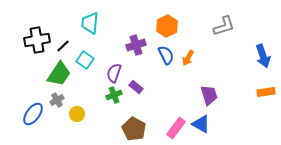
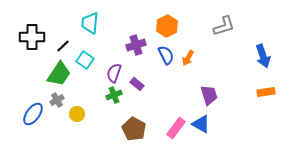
black cross: moved 5 px left, 3 px up; rotated 10 degrees clockwise
purple rectangle: moved 1 px right, 3 px up
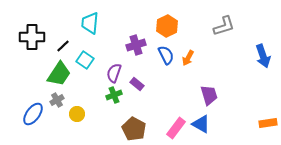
orange rectangle: moved 2 px right, 31 px down
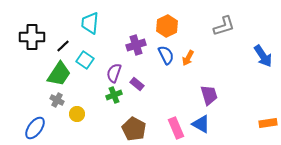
blue arrow: rotated 15 degrees counterclockwise
gray cross: rotated 32 degrees counterclockwise
blue ellipse: moved 2 px right, 14 px down
pink rectangle: rotated 60 degrees counterclockwise
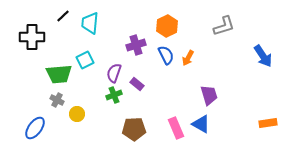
black line: moved 30 px up
cyan square: rotated 30 degrees clockwise
green trapezoid: rotated 52 degrees clockwise
brown pentagon: rotated 30 degrees counterclockwise
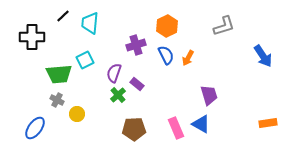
green cross: moved 4 px right; rotated 21 degrees counterclockwise
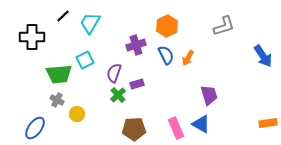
cyan trapezoid: rotated 25 degrees clockwise
purple rectangle: rotated 56 degrees counterclockwise
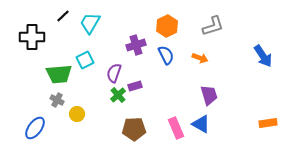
gray L-shape: moved 11 px left
orange arrow: moved 12 px right; rotated 98 degrees counterclockwise
purple rectangle: moved 2 px left, 2 px down
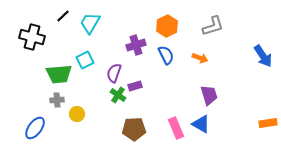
black cross: rotated 15 degrees clockwise
green cross: rotated 14 degrees counterclockwise
gray cross: rotated 32 degrees counterclockwise
